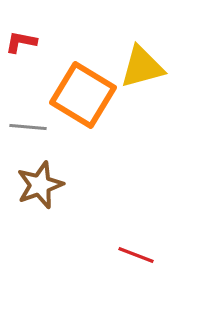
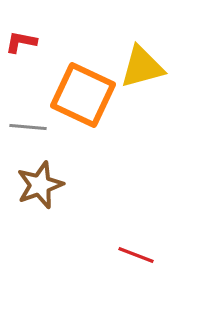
orange square: rotated 6 degrees counterclockwise
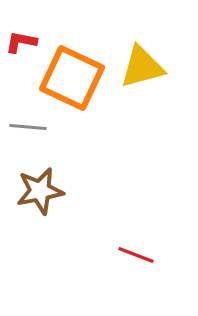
orange square: moved 11 px left, 17 px up
brown star: moved 6 px down; rotated 9 degrees clockwise
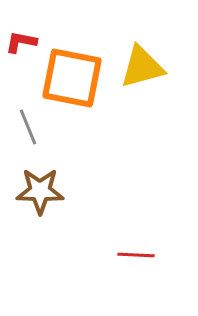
orange square: rotated 14 degrees counterclockwise
gray line: rotated 63 degrees clockwise
brown star: rotated 12 degrees clockwise
red line: rotated 18 degrees counterclockwise
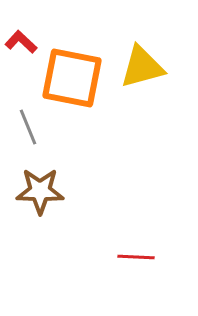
red L-shape: rotated 32 degrees clockwise
red line: moved 2 px down
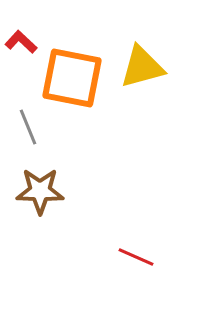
red line: rotated 21 degrees clockwise
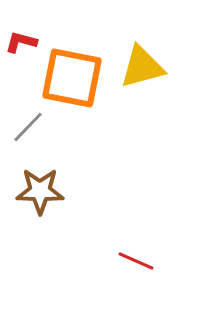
red L-shape: rotated 28 degrees counterclockwise
gray line: rotated 66 degrees clockwise
red line: moved 4 px down
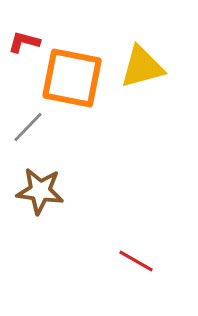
red L-shape: moved 3 px right
brown star: rotated 6 degrees clockwise
red line: rotated 6 degrees clockwise
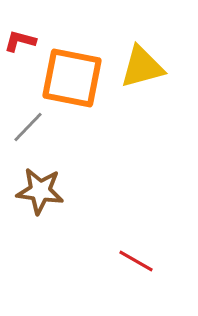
red L-shape: moved 4 px left, 1 px up
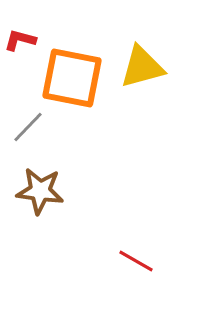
red L-shape: moved 1 px up
